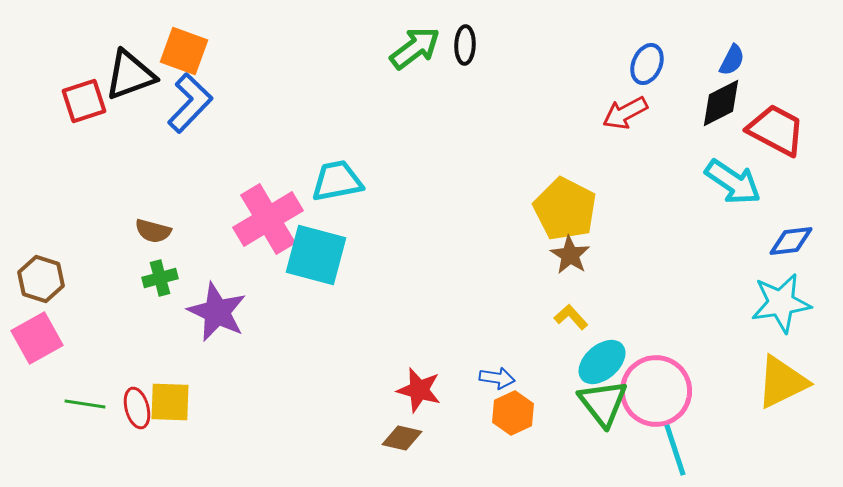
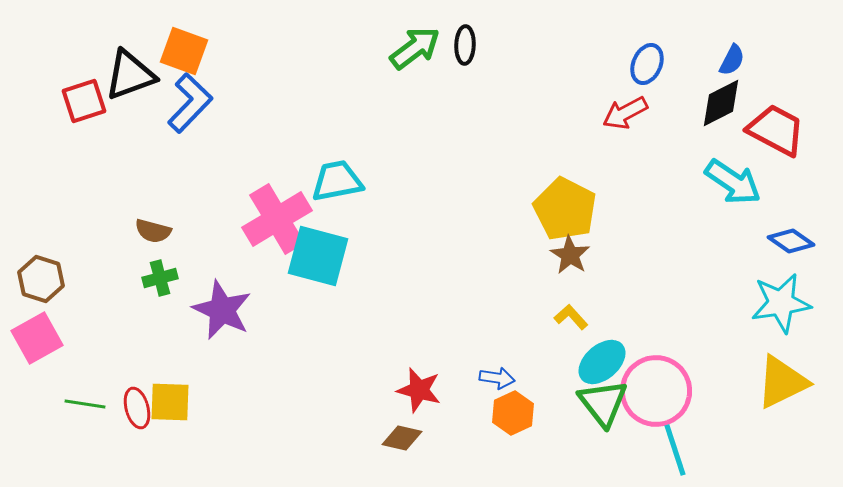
pink cross: moved 9 px right
blue diamond: rotated 42 degrees clockwise
cyan square: moved 2 px right, 1 px down
purple star: moved 5 px right, 2 px up
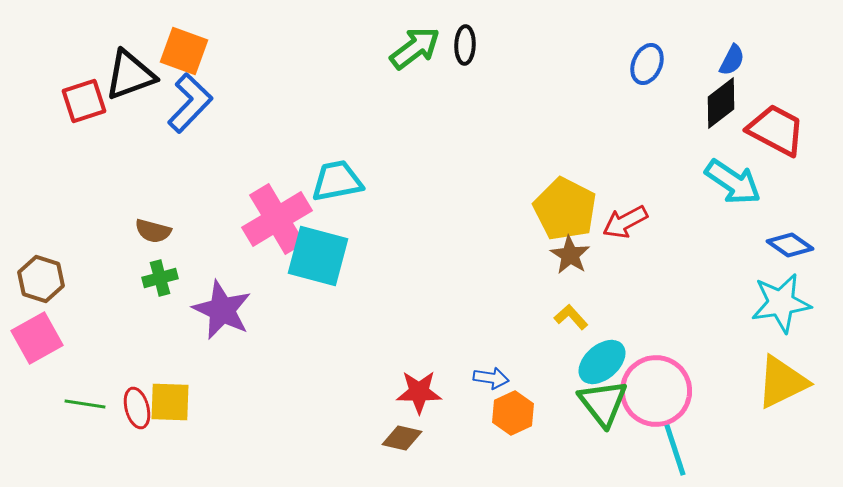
black diamond: rotated 10 degrees counterclockwise
red arrow: moved 109 px down
blue diamond: moved 1 px left, 4 px down
blue arrow: moved 6 px left
red star: moved 2 px down; rotated 15 degrees counterclockwise
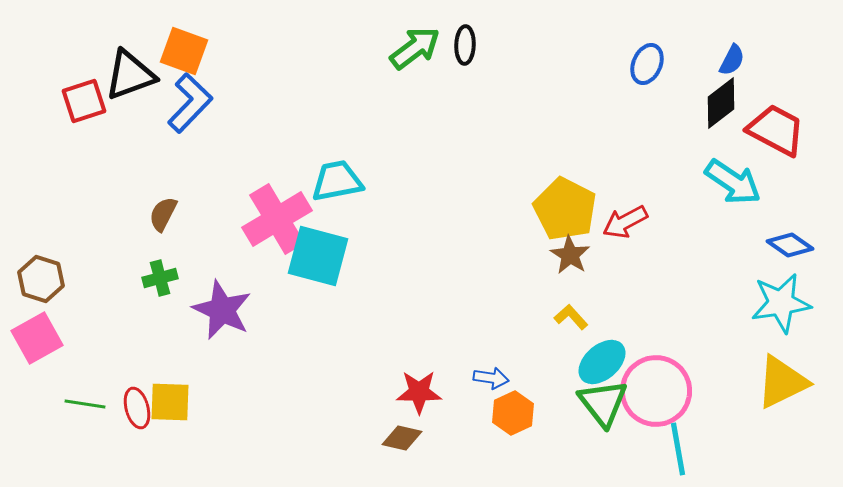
brown semicircle: moved 10 px right, 17 px up; rotated 102 degrees clockwise
cyan line: moved 3 px right, 1 px up; rotated 8 degrees clockwise
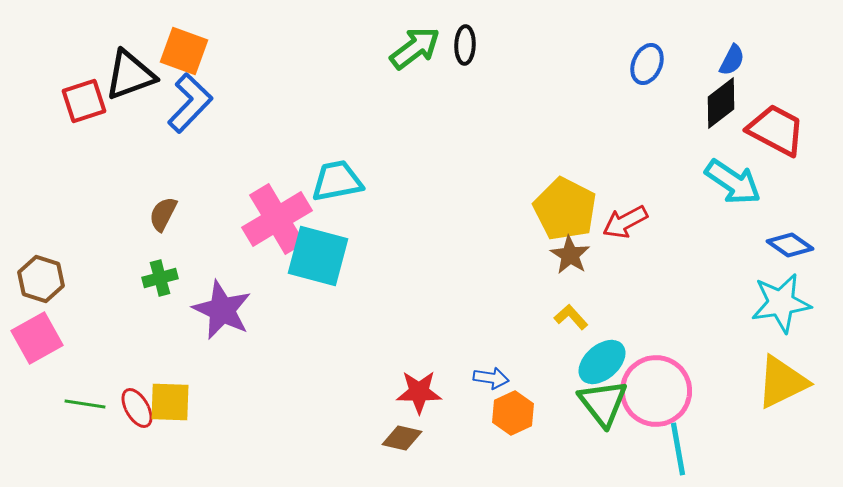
red ellipse: rotated 15 degrees counterclockwise
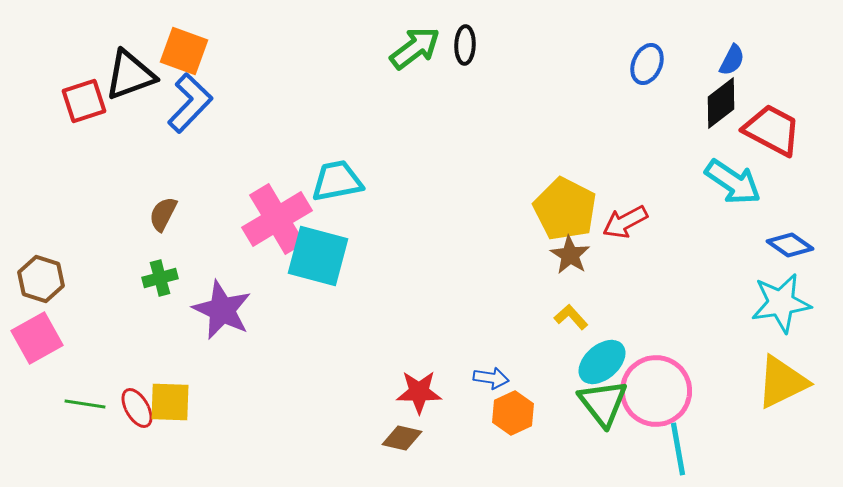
red trapezoid: moved 4 px left
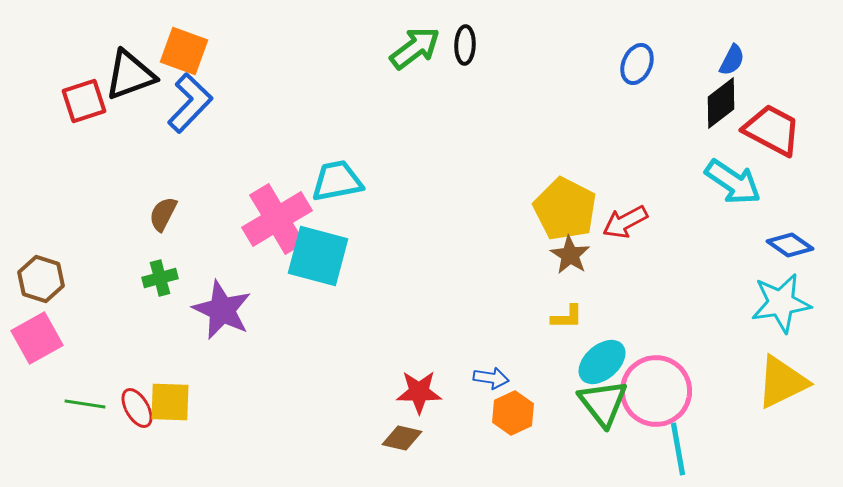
blue ellipse: moved 10 px left
yellow L-shape: moved 4 px left; rotated 132 degrees clockwise
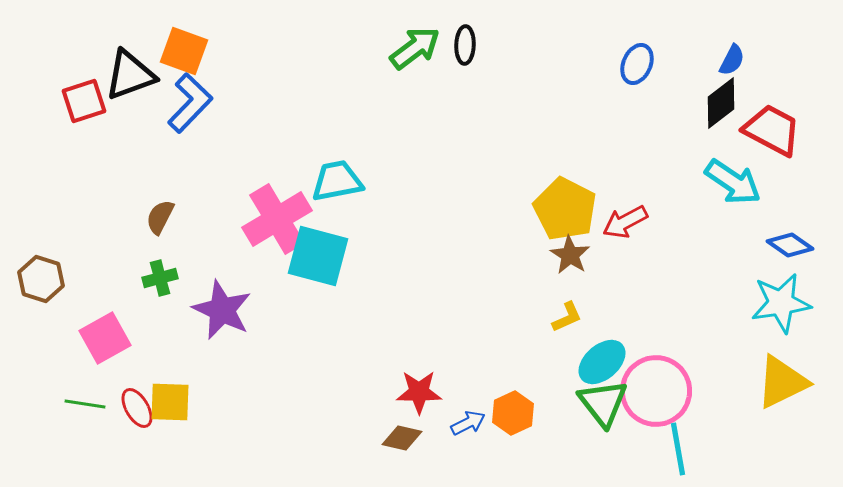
brown semicircle: moved 3 px left, 3 px down
yellow L-shape: rotated 24 degrees counterclockwise
pink square: moved 68 px right
blue arrow: moved 23 px left, 45 px down; rotated 36 degrees counterclockwise
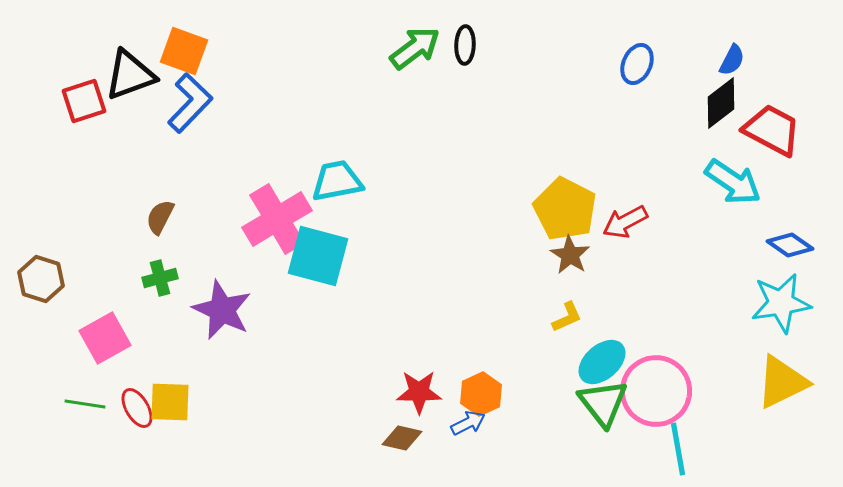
orange hexagon: moved 32 px left, 19 px up
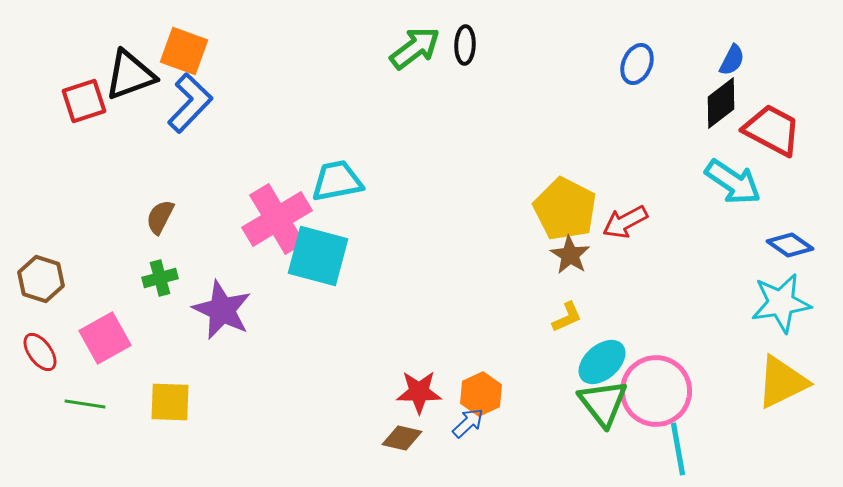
red ellipse: moved 97 px left, 56 px up; rotated 6 degrees counterclockwise
blue arrow: rotated 16 degrees counterclockwise
